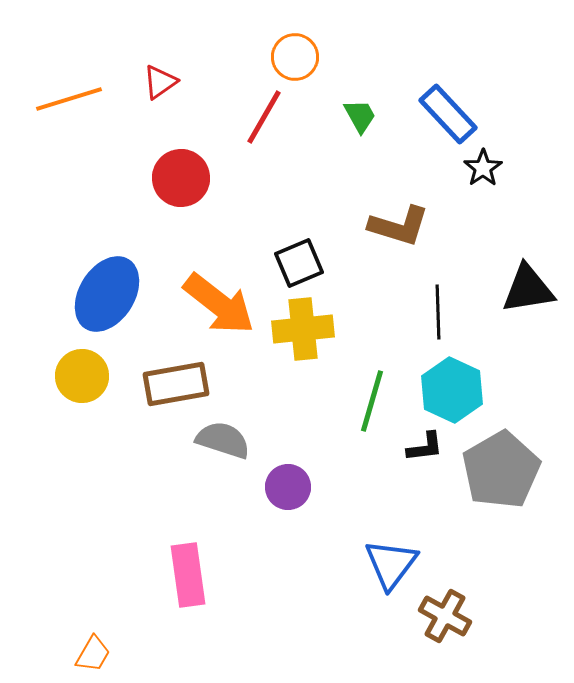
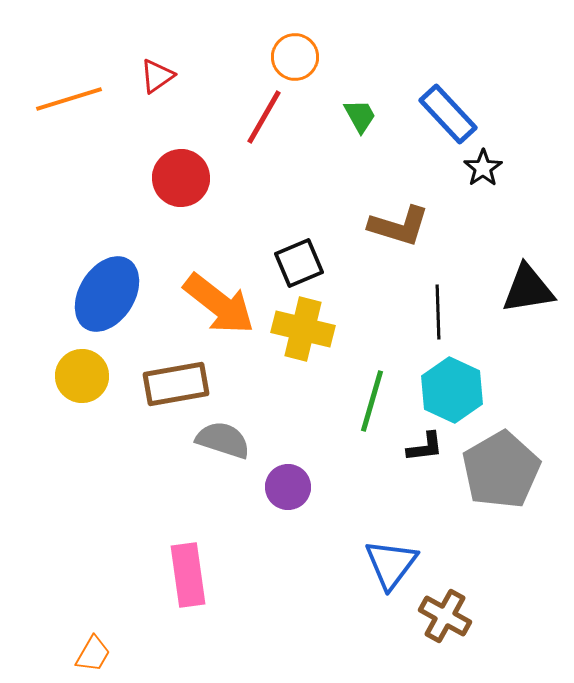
red triangle: moved 3 px left, 6 px up
yellow cross: rotated 20 degrees clockwise
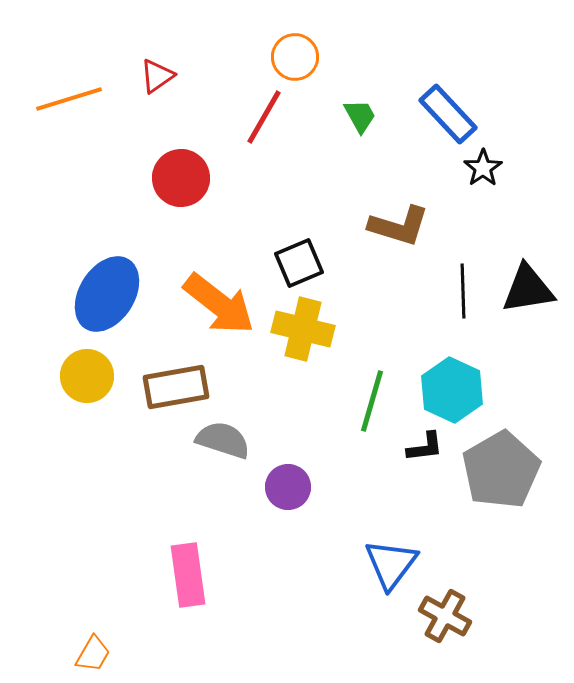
black line: moved 25 px right, 21 px up
yellow circle: moved 5 px right
brown rectangle: moved 3 px down
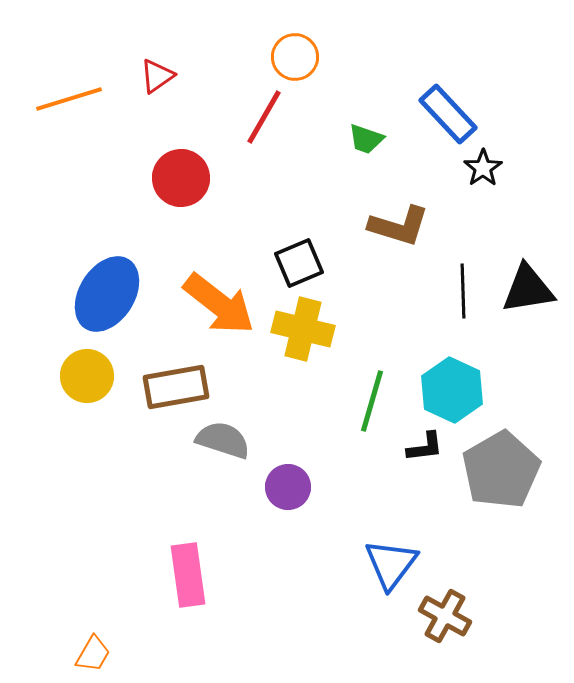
green trapezoid: moved 6 px right, 23 px down; rotated 138 degrees clockwise
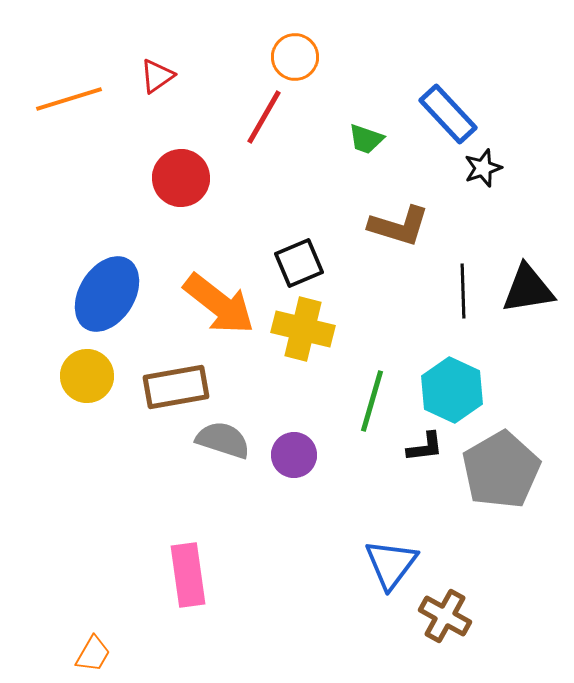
black star: rotated 15 degrees clockwise
purple circle: moved 6 px right, 32 px up
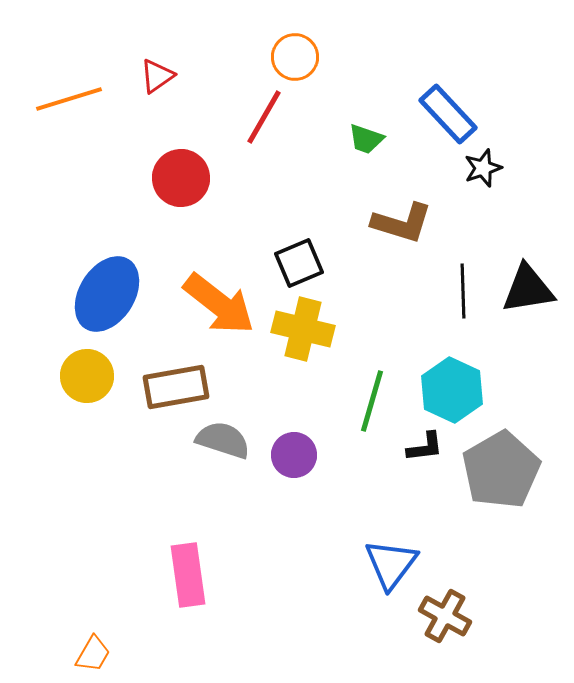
brown L-shape: moved 3 px right, 3 px up
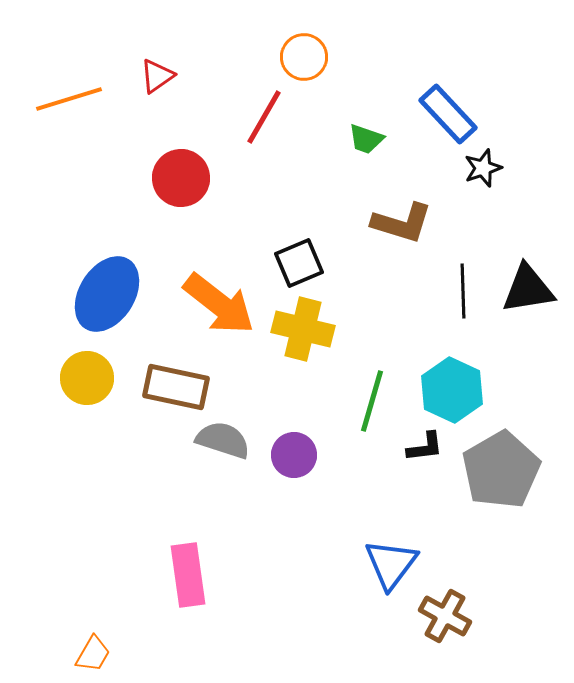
orange circle: moved 9 px right
yellow circle: moved 2 px down
brown rectangle: rotated 22 degrees clockwise
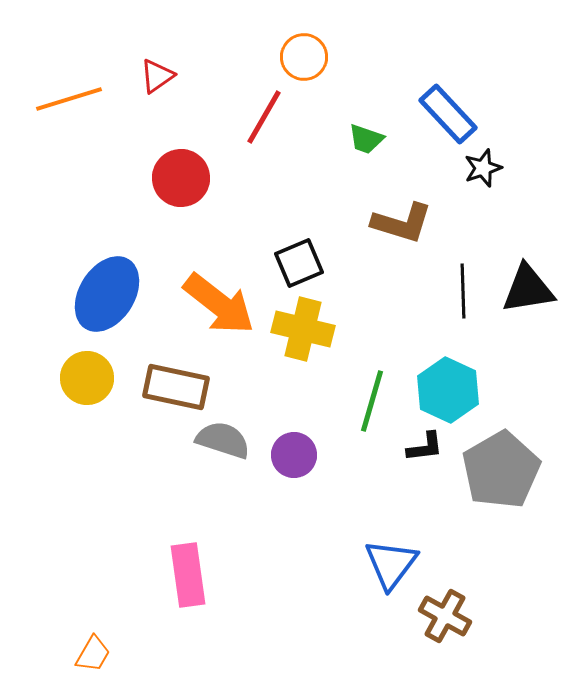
cyan hexagon: moved 4 px left
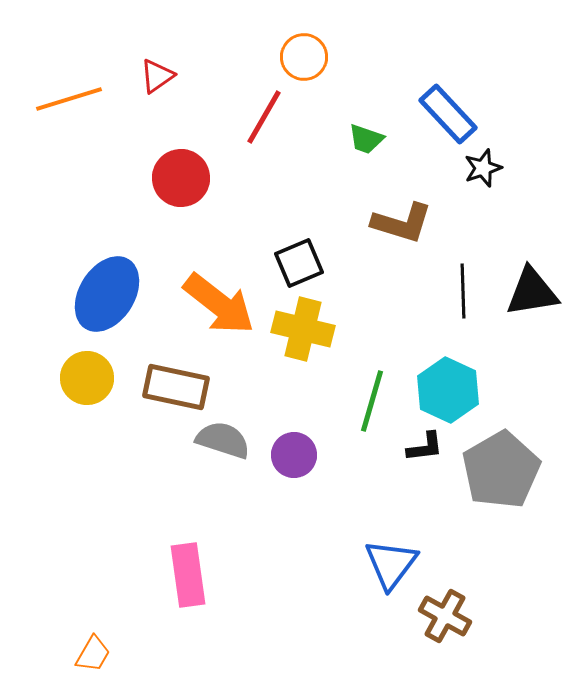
black triangle: moved 4 px right, 3 px down
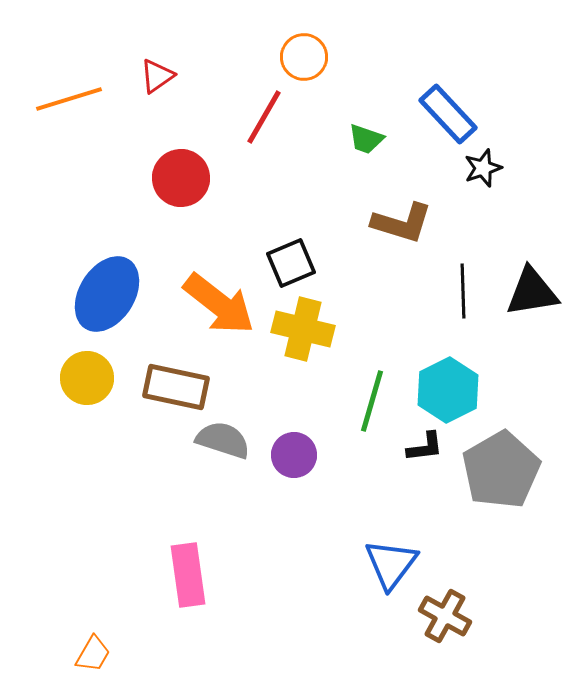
black square: moved 8 px left
cyan hexagon: rotated 8 degrees clockwise
